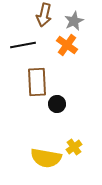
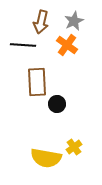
brown arrow: moved 3 px left, 7 px down
black line: rotated 15 degrees clockwise
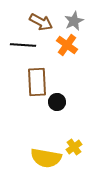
brown arrow: rotated 75 degrees counterclockwise
black circle: moved 2 px up
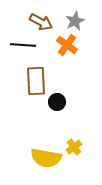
gray star: moved 1 px right
brown rectangle: moved 1 px left, 1 px up
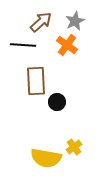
brown arrow: rotated 70 degrees counterclockwise
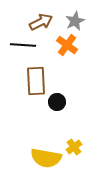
brown arrow: rotated 15 degrees clockwise
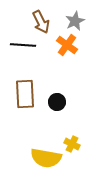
brown arrow: rotated 90 degrees clockwise
brown rectangle: moved 11 px left, 13 px down
yellow cross: moved 2 px left, 3 px up; rotated 28 degrees counterclockwise
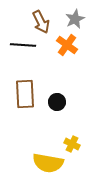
gray star: moved 2 px up
yellow semicircle: moved 2 px right, 5 px down
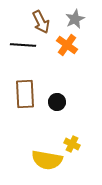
yellow semicircle: moved 1 px left, 3 px up
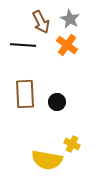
gray star: moved 5 px left; rotated 18 degrees counterclockwise
